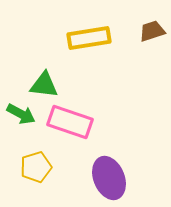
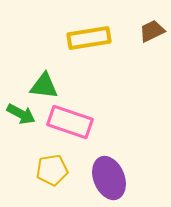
brown trapezoid: rotated 8 degrees counterclockwise
green triangle: moved 1 px down
yellow pentagon: moved 16 px right, 3 px down; rotated 8 degrees clockwise
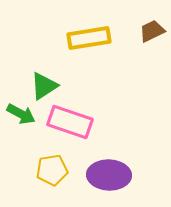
green triangle: rotated 40 degrees counterclockwise
purple ellipse: moved 3 px up; rotated 66 degrees counterclockwise
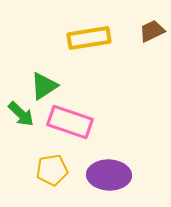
green arrow: rotated 16 degrees clockwise
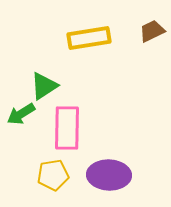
green arrow: rotated 104 degrees clockwise
pink rectangle: moved 3 px left, 6 px down; rotated 72 degrees clockwise
yellow pentagon: moved 1 px right, 5 px down
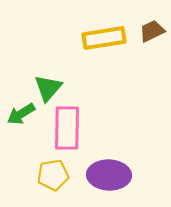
yellow rectangle: moved 15 px right
green triangle: moved 4 px right, 2 px down; rotated 16 degrees counterclockwise
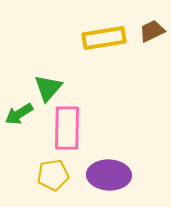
green arrow: moved 2 px left
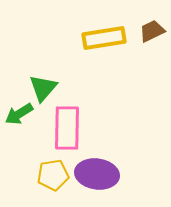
green triangle: moved 5 px left
purple ellipse: moved 12 px left, 1 px up; rotated 6 degrees clockwise
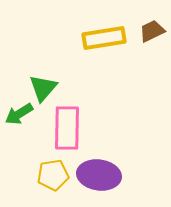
purple ellipse: moved 2 px right, 1 px down
